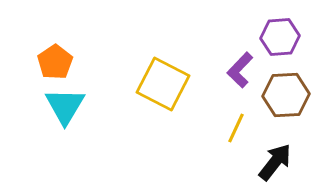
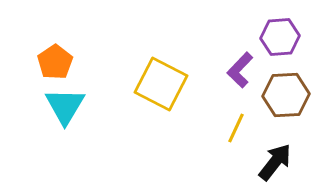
yellow square: moved 2 px left
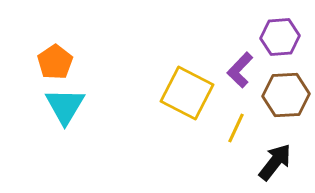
yellow square: moved 26 px right, 9 px down
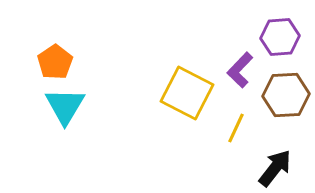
black arrow: moved 6 px down
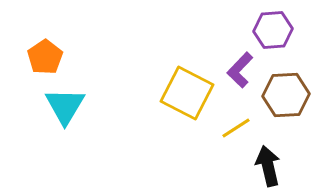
purple hexagon: moved 7 px left, 7 px up
orange pentagon: moved 10 px left, 5 px up
yellow line: rotated 32 degrees clockwise
black arrow: moved 7 px left, 2 px up; rotated 51 degrees counterclockwise
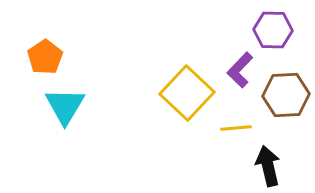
purple hexagon: rotated 6 degrees clockwise
yellow square: rotated 16 degrees clockwise
yellow line: rotated 28 degrees clockwise
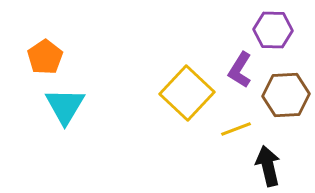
purple L-shape: rotated 12 degrees counterclockwise
yellow line: moved 1 px down; rotated 16 degrees counterclockwise
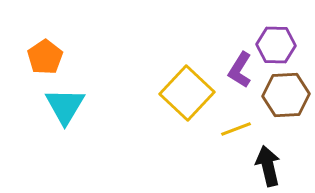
purple hexagon: moved 3 px right, 15 px down
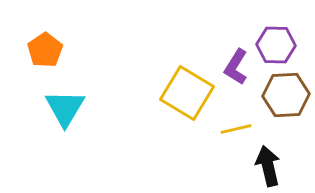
orange pentagon: moved 7 px up
purple L-shape: moved 4 px left, 3 px up
yellow square: rotated 12 degrees counterclockwise
cyan triangle: moved 2 px down
yellow line: rotated 8 degrees clockwise
